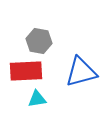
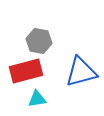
red rectangle: rotated 12 degrees counterclockwise
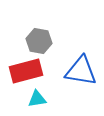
blue triangle: moved 1 px up; rotated 24 degrees clockwise
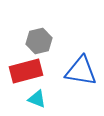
gray hexagon: rotated 25 degrees counterclockwise
cyan triangle: rotated 30 degrees clockwise
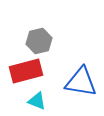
blue triangle: moved 11 px down
cyan triangle: moved 2 px down
